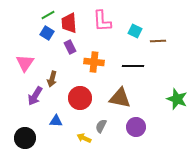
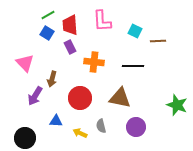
red trapezoid: moved 1 px right, 2 px down
pink triangle: rotated 18 degrees counterclockwise
green star: moved 6 px down
gray semicircle: rotated 40 degrees counterclockwise
yellow arrow: moved 4 px left, 5 px up
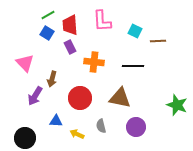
yellow arrow: moved 3 px left, 1 px down
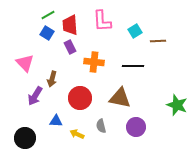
cyan square: rotated 32 degrees clockwise
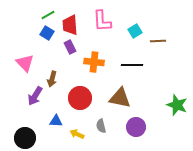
black line: moved 1 px left, 1 px up
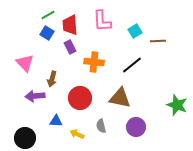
black line: rotated 40 degrees counterclockwise
purple arrow: rotated 54 degrees clockwise
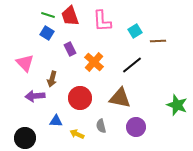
green line: rotated 48 degrees clockwise
red trapezoid: moved 9 px up; rotated 15 degrees counterclockwise
purple rectangle: moved 2 px down
orange cross: rotated 36 degrees clockwise
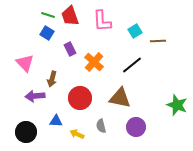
black circle: moved 1 px right, 6 px up
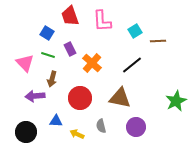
green line: moved 40 px down
orange cross: moved 2 px left, 1 px down
green star: moved 1 px left, 4 px up; rotated 25 degrees clockwise
